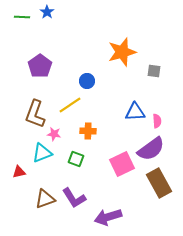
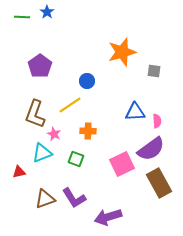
pink star: rotated 16 degrees clockwise
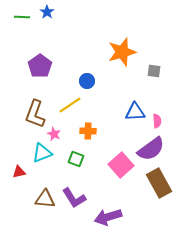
pink square: moved 1 px left, 1 px down; rotated 15 degrees counterclockwise
brown triangle: rotated 25 degrees clockwise
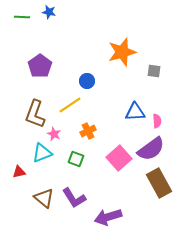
blue star: moved 2 px right; rotated 24 degrees counterclockwise
orange cross: rotated 28 degrees counterclockwise
pink square: moved 2 px left, 7 px up
brown triangle: moved 1 px left, 1 px up; rotated 35 degrees clockwise
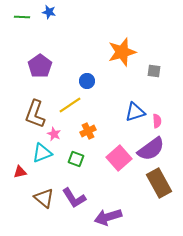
blue triangle: rotated 15 degrees counterclockwise
red triangle: moved 1 px right
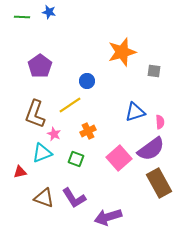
pink semicircle: moved 3 px right, 1 px down
brown triangle: rotated 20 degrees counterclockwise
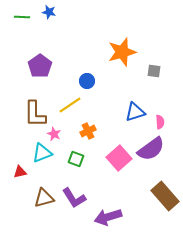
brown L-shape: rotated 20 degrees counterclockwise
brown rectangle: moved 6 px right, 13 px down; rotated 12 degrees counterclockwise
brown triangle: rotated 35 degrees counterclockwise
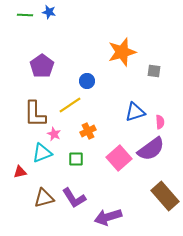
green line: moved 3 px right, 2 px up
purple pentagon: moved 2 px right
green square: rotated 21 degrees counterclockwise
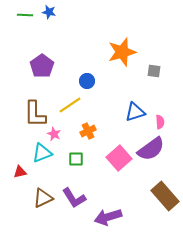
brown triangle: moved 1 px left; rotated 10 degrees counterclockwise
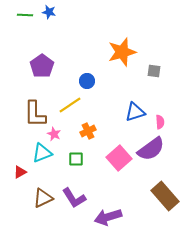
red triangle: rotated 16 degrees counterclockwise
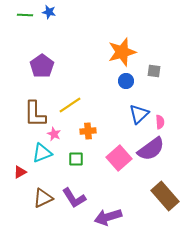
blue circle: moved 39 px right
blue triangle: moved 4 px right, 2 px down; rotated 25 degrees counterclockwise
orange cross: rotated 21 degrees clockwise
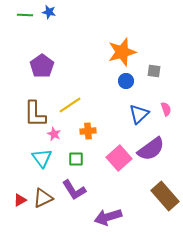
pink semicircle: moved 6 px right, 13 px up; rotated 16 degrees counterclockwise
cyan triangle: moved 5 px down; rotated 45 degrees counterclockwise
red triangle: moved 28 px down
purple L-shape: moved 8 px up
